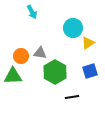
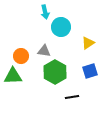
cyan arrow: moved 13 px right; rotated 16 degrees clockwise
cyan circle: moved 12 px left, 1 px up
gray triangle: moved 4 px right, 2 px up
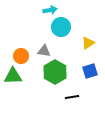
cyan arrow: moved 5 px right, 2 px up; rotated 88 degrees counterclockwise
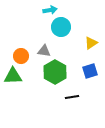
yellow triangle: moved 3 px right
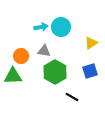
cyan arrow: moved 9 px left, 17 px down
black line: rotated 40 degrees clockwise
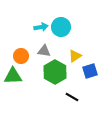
yellow triangle: moved 16 px left, 13 px down
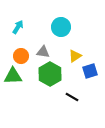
cyan arrow: moved 23 px left; rotated 48 degrees counterclockwise
gray triangle: moved 1 px left, 1 px down
green hexagon: moved 5 px left, 2 px down
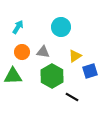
orange circle: moved 1 px right, 4 px up
green hexagon: moved 2 px right, 2 px down
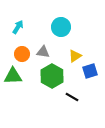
orange circle: moved 2 px down
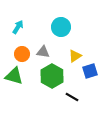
green triangle: moved 1 px right; rotated 18 degrees clockwise
